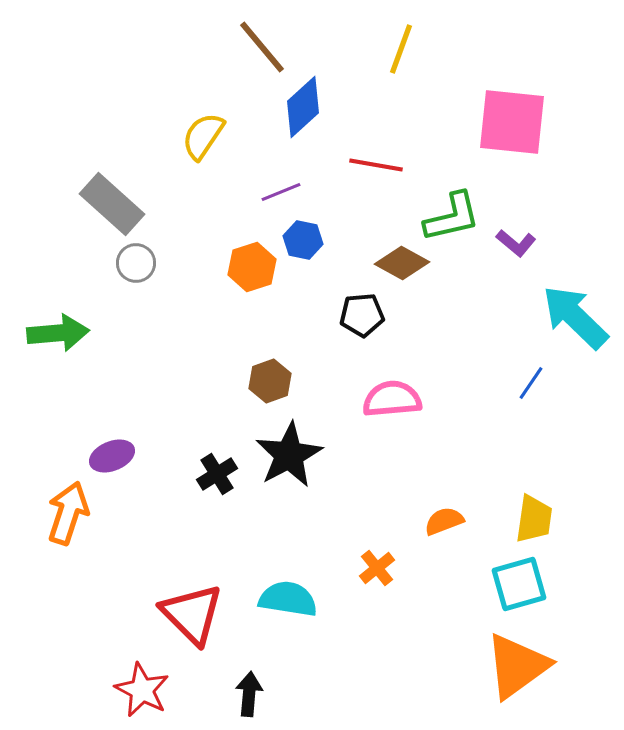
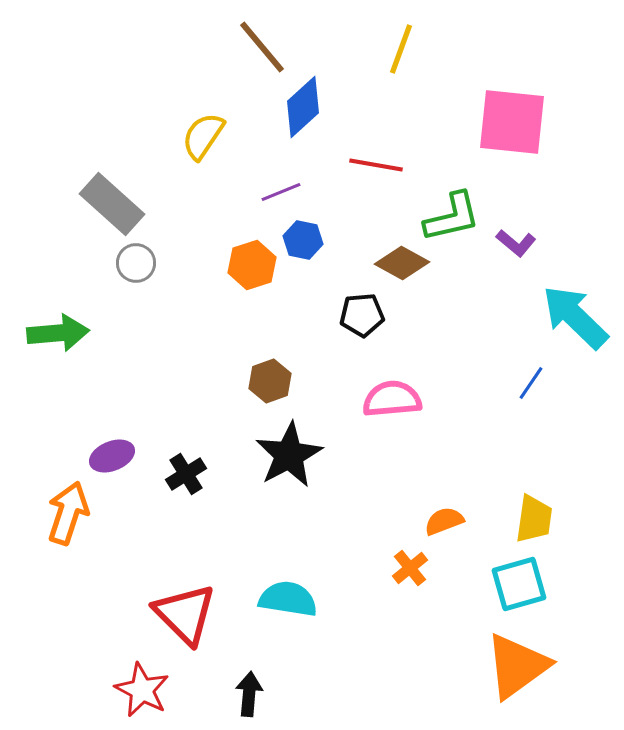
orange hexagon: moved 2 px up
black cross: moved 31 px left
orange cross: moved 33 px right
red triangle: moved 7 px left
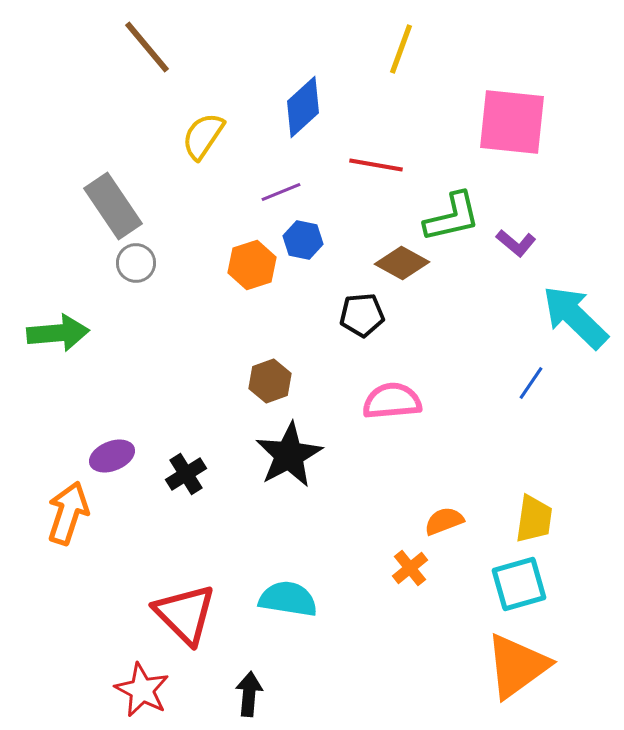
brown line: moved 115 px left
gray rectangle: moved 1 px right, 2 px down; rotated 14 degrees clockwise
pink semicircle: moved 2 px down
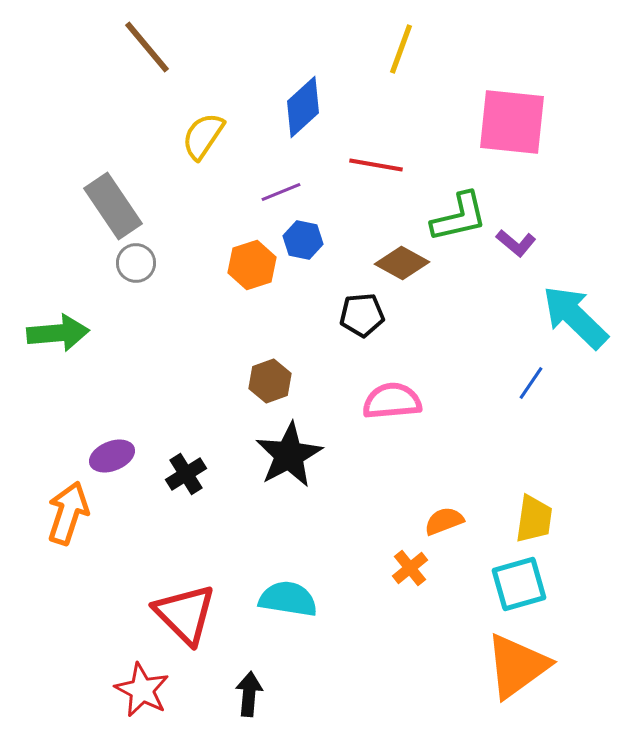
green L-shape: moved 7 px right
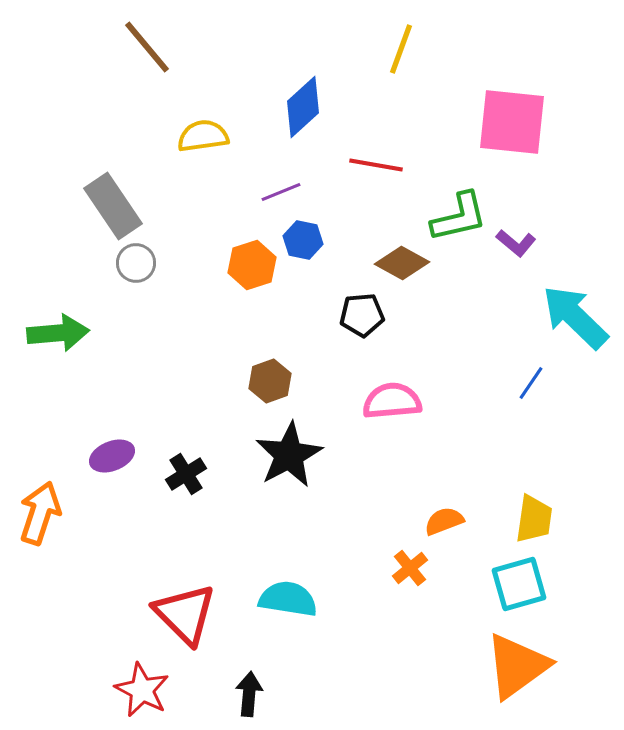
yellow semicircle: rotated 48 degrees clockwise
orange arrow: moved 28 px left
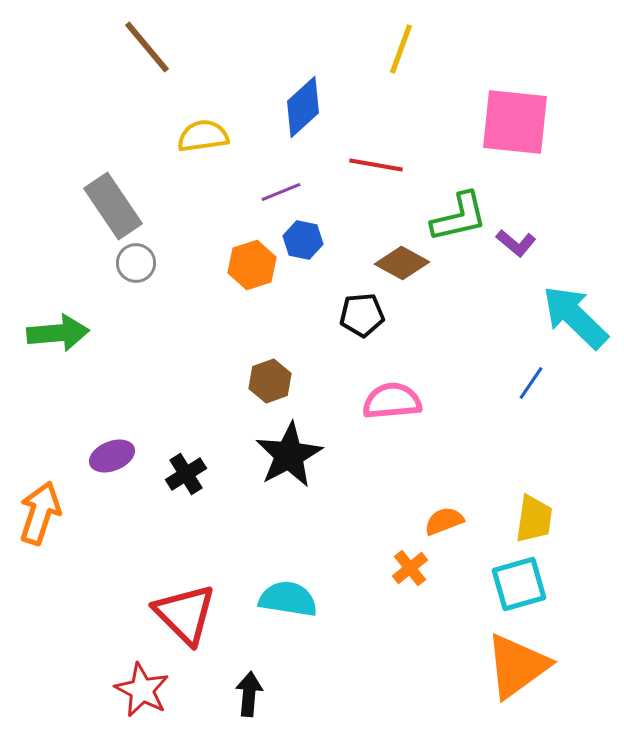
pink square: moved 3 px right
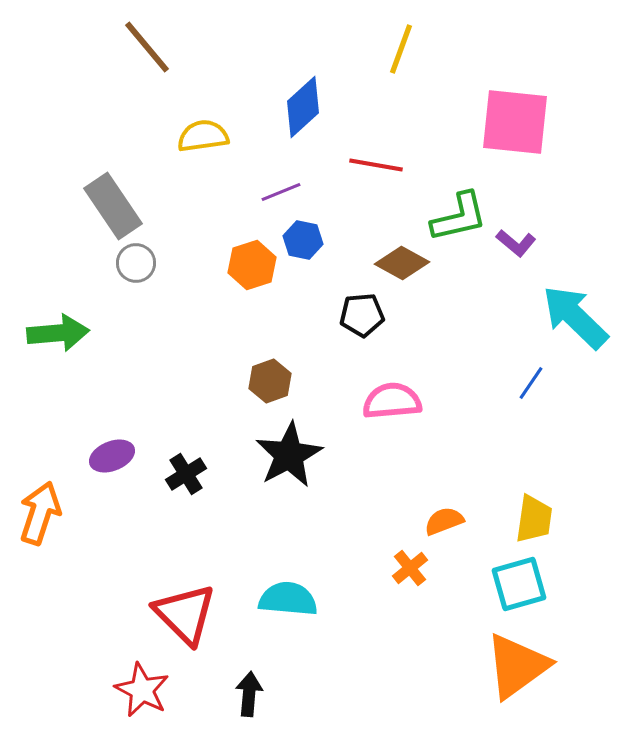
cyan semicircle: rotated 4 degrees counterclockwise
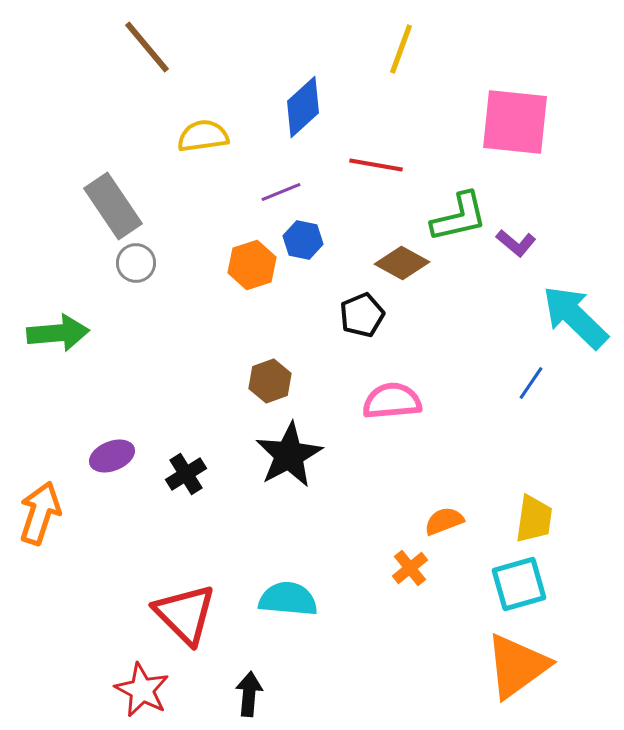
black pentagon: rotated 18 degrees counterclockwise
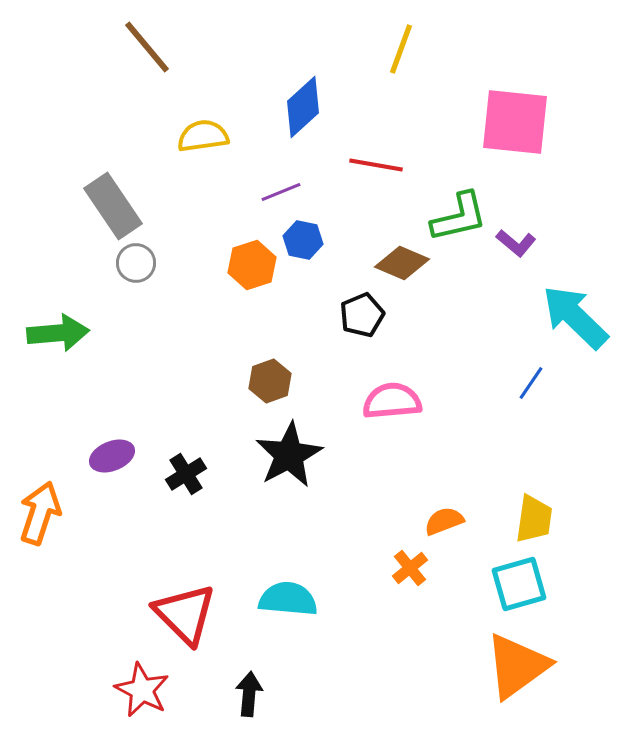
brown diamond: rotated 6 degrees counterclockwise
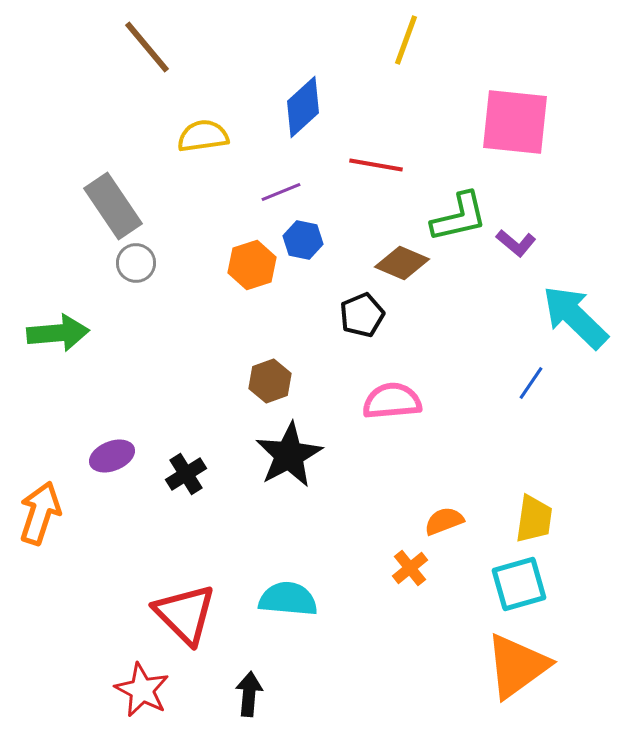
yellow line: moved 5 px right, 9 px up
